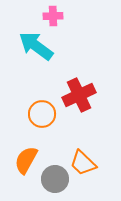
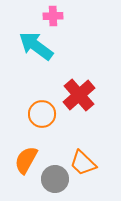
red cross: rotated 16 degrees counterclockwise
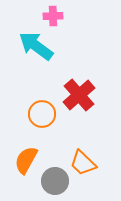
gray circle: moved 2 px down
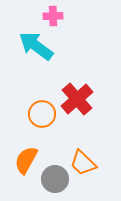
red cross: moved 2 px left, 4 px down
gray circle: moved 2 px up
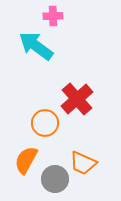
orange circle: moved 3 px right, 9 px down
orange trapezoid: rotated 20 degrees counterclockwise
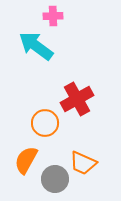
red cross: rotated 12 degrees clockwise
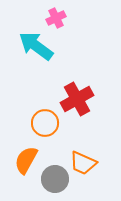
pink cross: moved 3 px right, 2 px down; rotated 24 degrees counterclockwise
